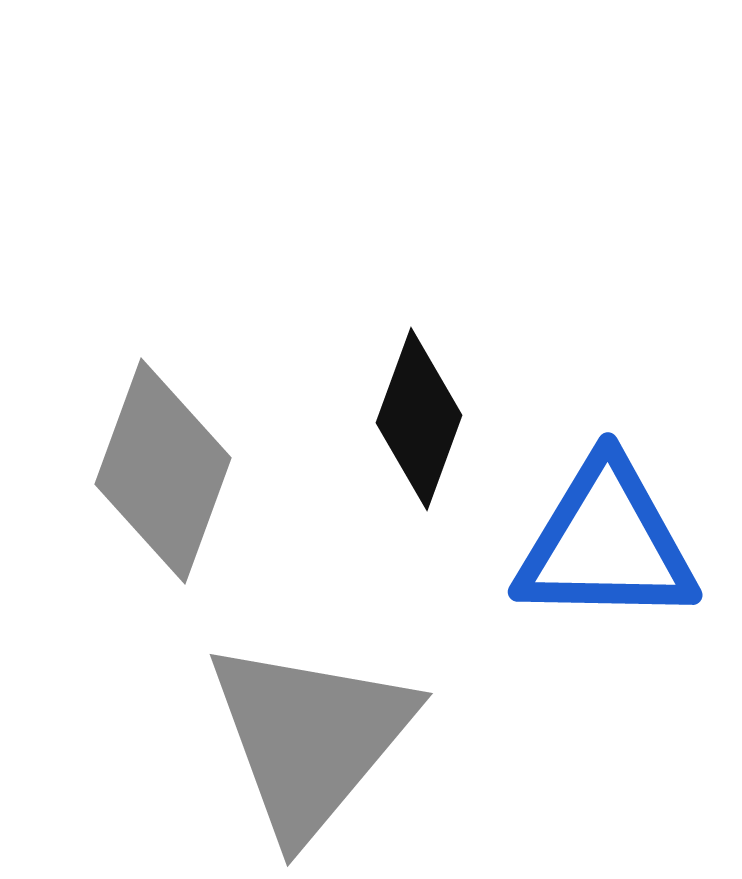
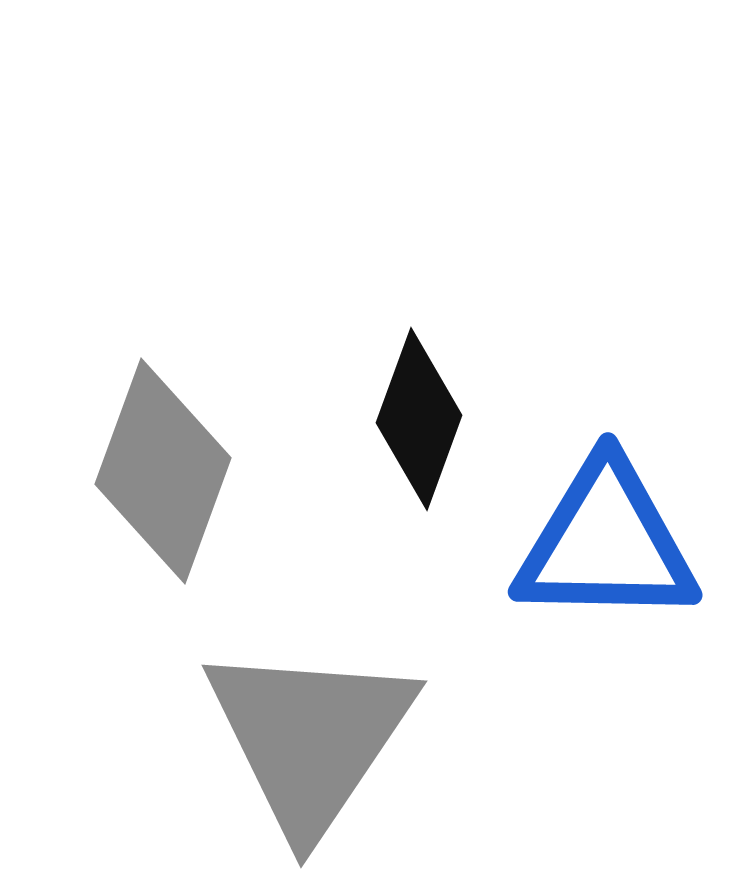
gray triangle: rotated 6 degrees counterclockwise
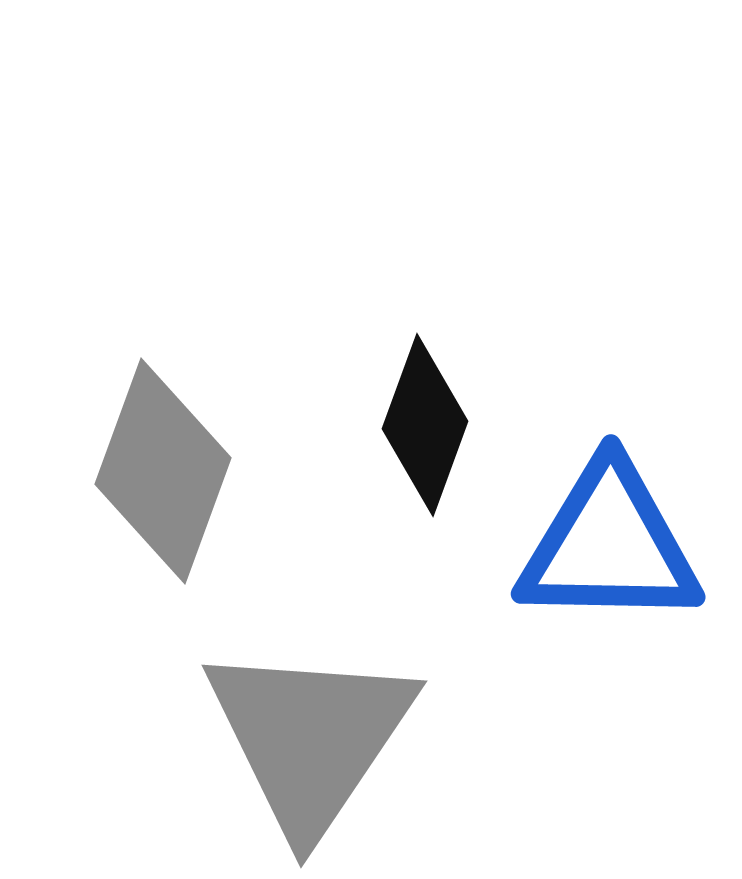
black diamond: moved 6 px right, 6 px down
blue triangle: moved 3 px right, 2 px down
